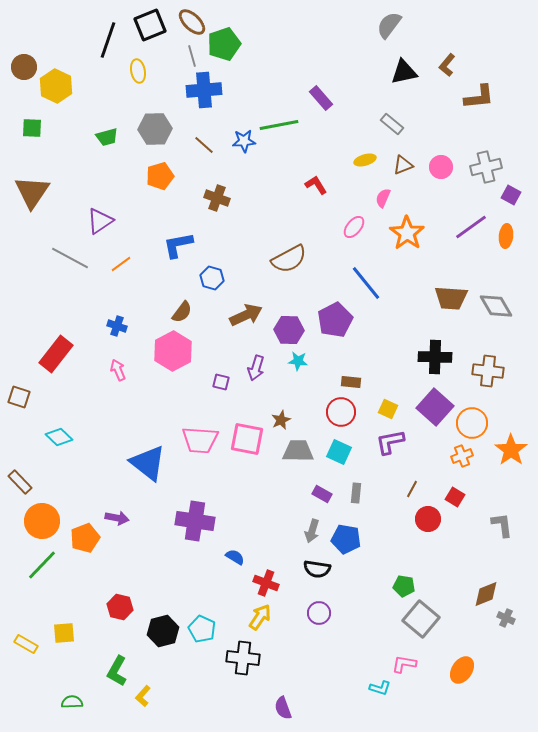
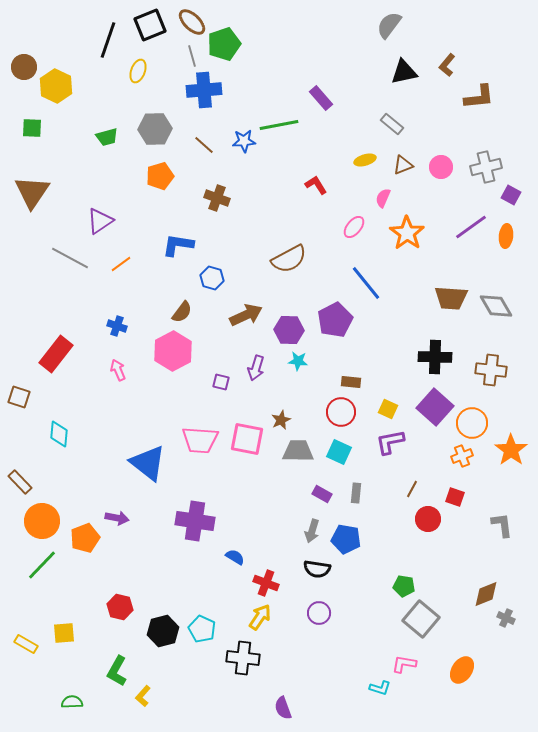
yellow ellipse at (138, 71): rotated 30 degrees clockwise
blue L-shape at (178, 245): rotated 20 degrees clockwise
brown cross at (488, 371): moved 3 px right, 1 px up
cyan diamond at (59, 437): moved 3 px up; rotated 52 degrees clockwise
red square at (455, 497): rotated 12 degrees counterclockwise
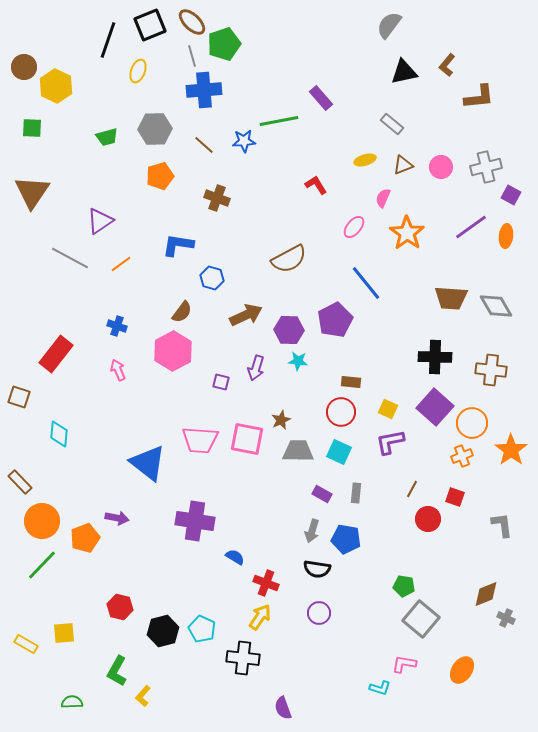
green line at (279, 125): moved 4 px up
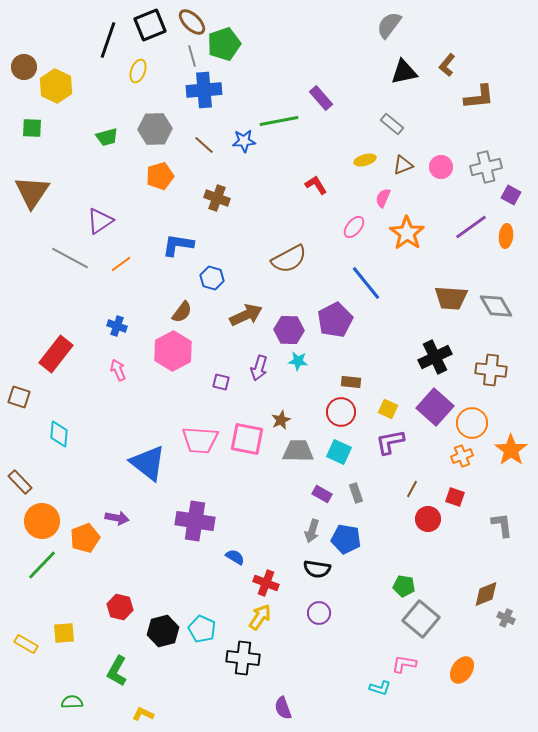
black cross at (435, 357): rotated 28 degrees counterclockwise
purple arrow at (256, 368): moved 3 px right
gray rectangle at (356, 493): rotated 24 degrees counterclockwise
yellow L-shape at (143, 696): moved 18 px down; rotated 75 degrees clockwise
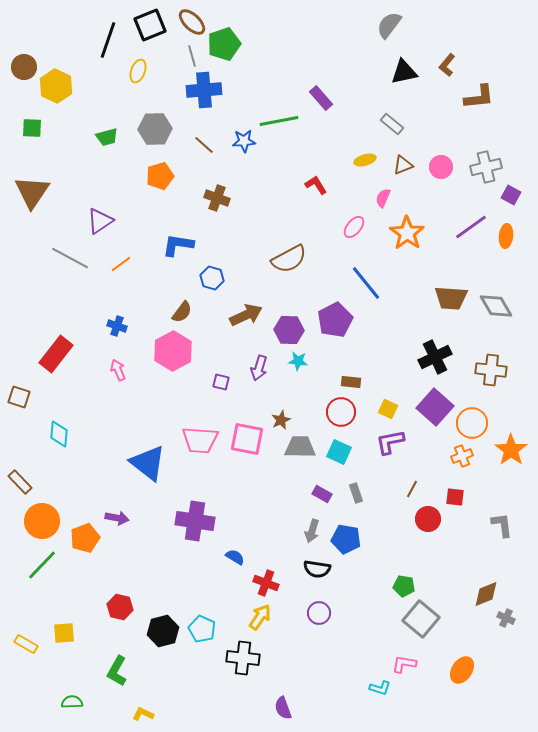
gray trapezoid at (298, 451): moved 2 px right, 4 px up
red square at (455, 497): rotated 12 degrees counterclockwise
